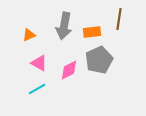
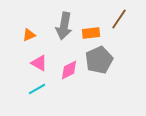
brown line: rotated 25 degrees clockwise
orange rectangle: moved 1 px left, 1 px down
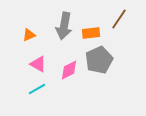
pink triangle: moved 1 px left, 1 px down
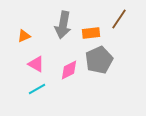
gray arrow: moved 1 px left, 1 px up
orange triangle: moved 5 px left, 1 px down
pink triangle: moved 2 px left
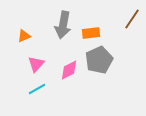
brown line: moved 13 px right
pink triangle: rotated 42 degrees clockwise
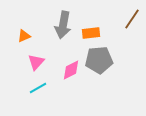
gray pentagon: rotated 20 degrees clockwise
pink triangle: moved 2 px up
pink diamond: moved 2 px right
cyan line: moved 1 px right, 1 px up
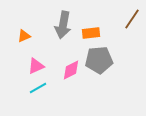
pink triangle: moved 4 px down; rotated 24 degrees clockwise
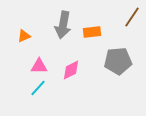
brown line: moved 2 px up
orange rectangle: moved 1 px right, 1 px up
gray pentagon: moved 19 px right, 1 px down
pink triangle: moved 3 px right; rotated 24 degrees clockwise
cyan line: rotated 18 degrees counterclockwise
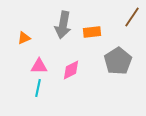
orange triangle: moved 2 px down
gray pentagon: rotated 28 degrees counterclockwise
cyan line: rotated 30 degrees counterclockwise
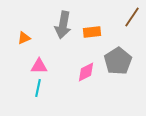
pink diamond: moved 15 px right, 2 px down
